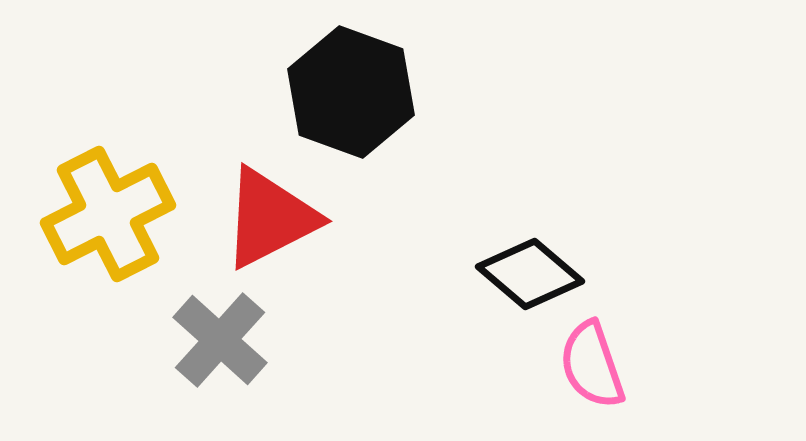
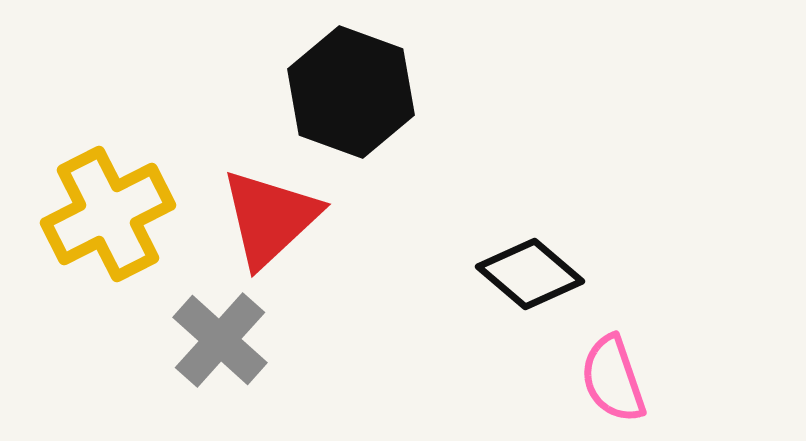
red triangle: rotated 16 degrees counterclockwise
pink semicircle: moved 21 px right, 14 px down
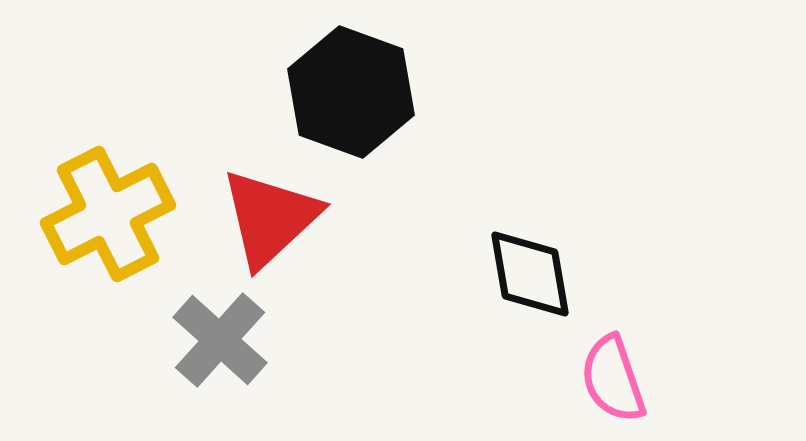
black diamond: rotated 40 degrees clockwise
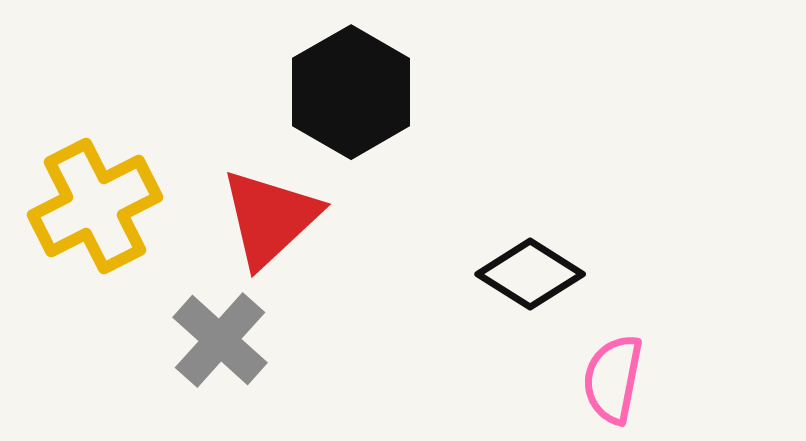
black hexagon: rotated 10 degrees clockwise
yellow cross: moved 13 px left, 8 px up
black diamond: rotated 48 degrees counterclockwise
pink semicircle: rotated 30 degrees clockwise
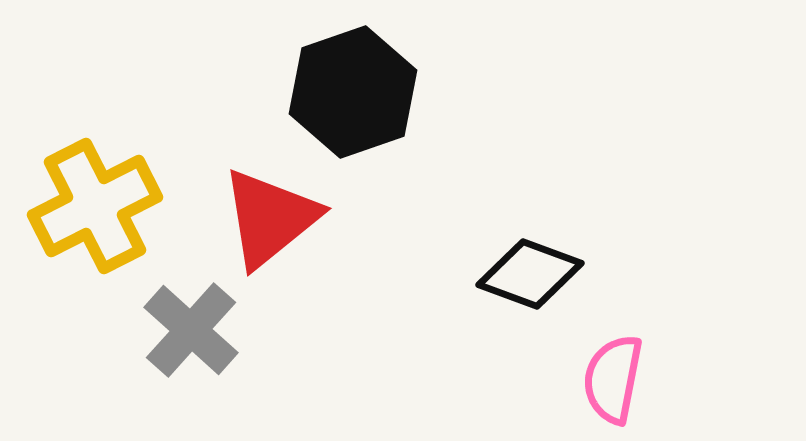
black hexagon: moved 2 px right; rotated 11 degrees clockwise
red triangle: rotated 4 degrees clockwise
black diamond: rotated 12 degrees counterclockwise
gray cross: moved 29 px left, 10 px up
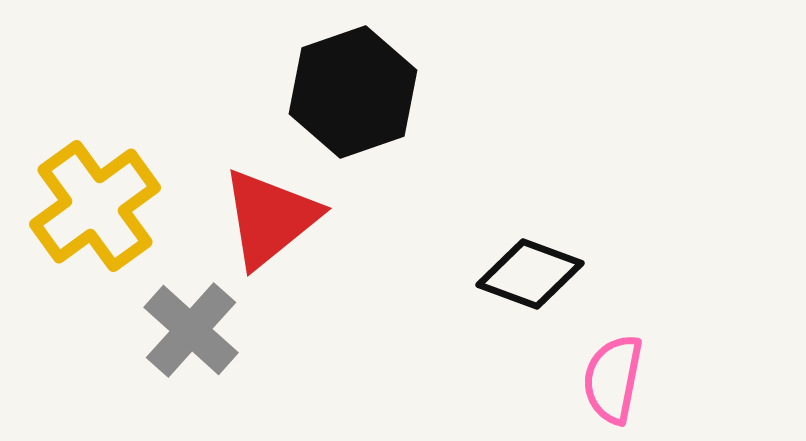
yellow cross: rotated 9 degrees counterclockwise
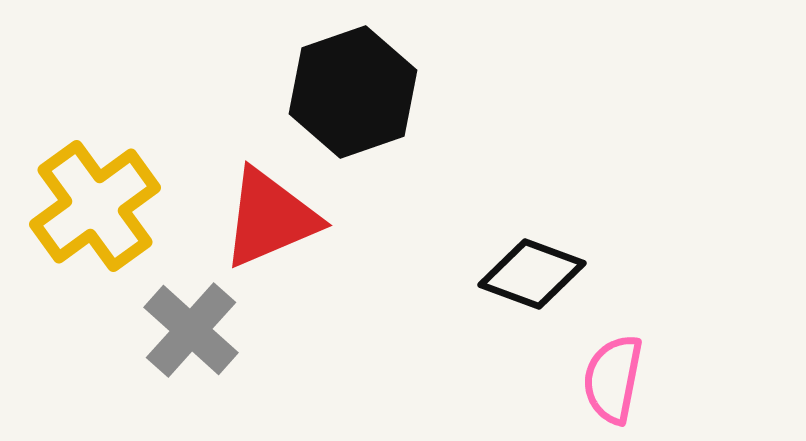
red triangle: rotated 16 degrees clockwise
black diamond: moved 2 px right
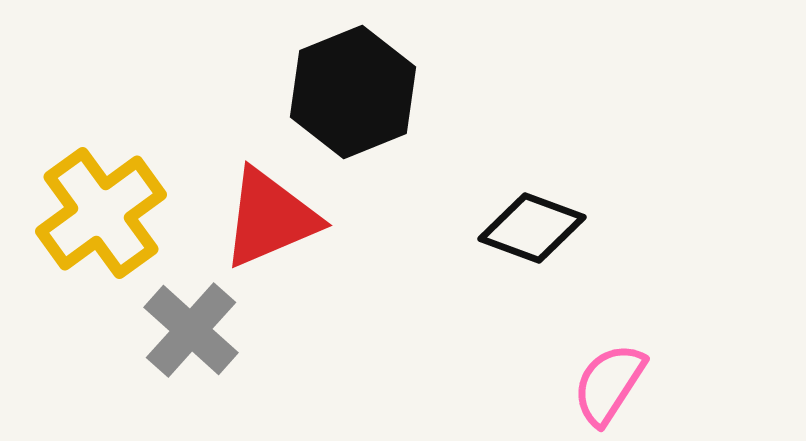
black hexagon: rotated 3 degrees counterclockwise
yellow cross: moved 6 px right, 7 px down
black diamond: moved 46 px up
pink semicircle: moved 4 px left, 5 px down; rotated 22 degrees clockwise
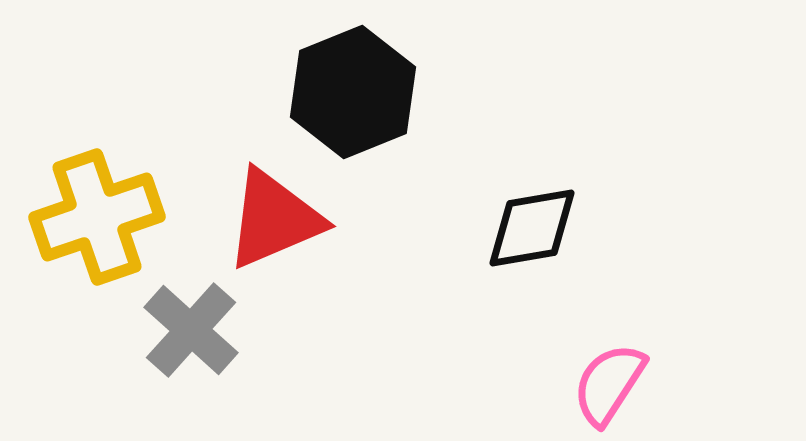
yellow cross: moved 4 px left, 4 px down; rotated 17 degrees clockwise
red triangle: moved 4 px right, 1 px down
black diamond: rotated 30 degrees counterclockwise
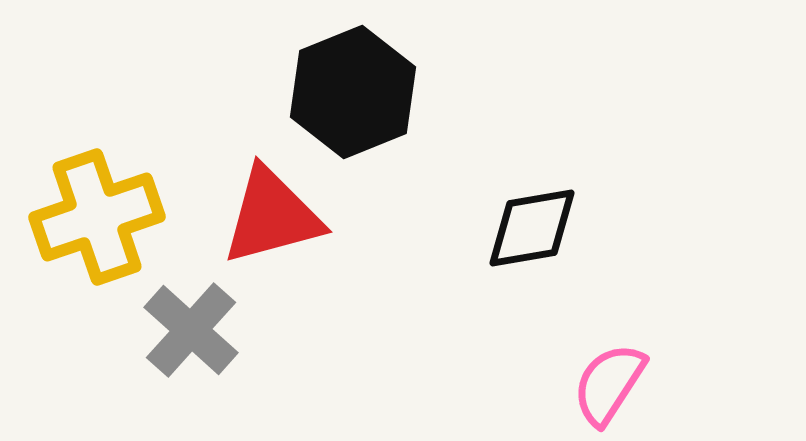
red triangle: moved 2 px left, 3 px up; rotated 8 degrees clockwise
